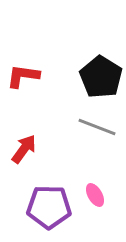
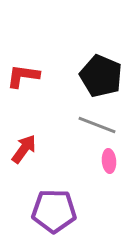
black pentagon: moved 1 px up; rotated 9 degrees counterclockwise
gray line: moved 2 px up
pink ellipse: moved 14 px right, 34 px up; rotated 25 degrees clockwise
purple pentagon: moved 5 px right, 4 px down
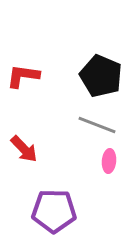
red arrow: rotated 100 degrees clockwise
pink ellipse: rotated 10 degrees clockwise
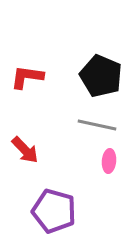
red L-shape: moved 4 px right, 1 px down
gray line: rotated 9 degrees counterclockwise
red arrow: moved 1 px right, 1 px down
purple pentagon: rotated 15 degrees clockwise
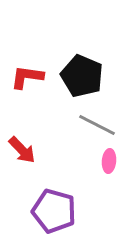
black pentagon: moved 19 px left
gray line: rotated 15 degrees clockwise
red arrow: moved 3 px left
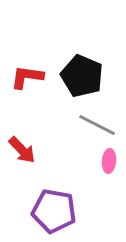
purple pentagon: rotated 6 degrees counterclockwise
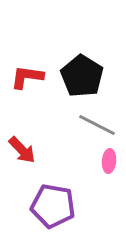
black pentagon: rotated 9 degrees clockwise
purple pentagon: moved 1 px left, 5 px up
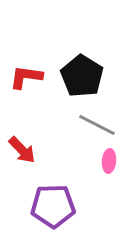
red L-shape: moved 1 px left
purple pentagon: rotated 12 degrees counterclockwise
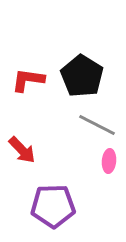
red L-shape: moved 2 px right, 3 px down
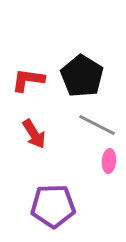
red arrow: moved 12 px right, 16 px up; rotated 12 degrees clockwise
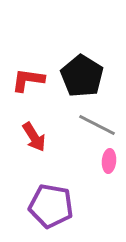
red arrow: moved 3 px down
purple pentagon: moved 2 px left; rotated 12 degrees clockwise
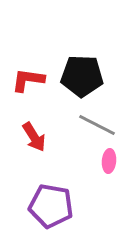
black pentagon: rotated 30 degrees counterclockwise
